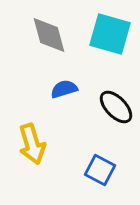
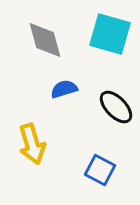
gray diamond: moved 4 px left, 5 px down
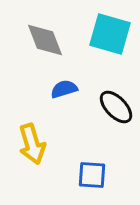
gray diamond: rotated 6 degrees counterclockwise
blue square: moved 8 px left, 5 px down; rotated 24 degrees counterclockwise
